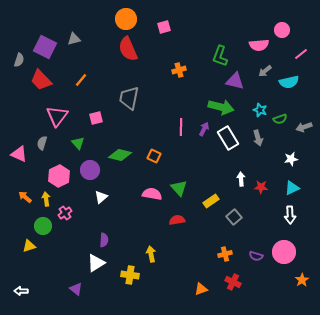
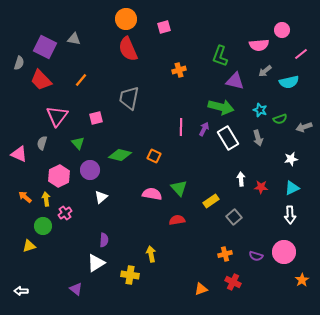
gray triangle at (74, 39): rotated 24 degrees clockwise
gray semicircle at (19, 60): moved 3 px down
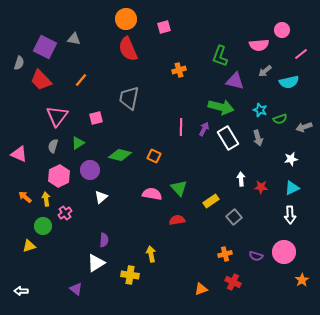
gray semicircle at (42, 143): moved 11 px right, 3 px down
green triangle at (78, 143): rotated 40 degrees clockwise
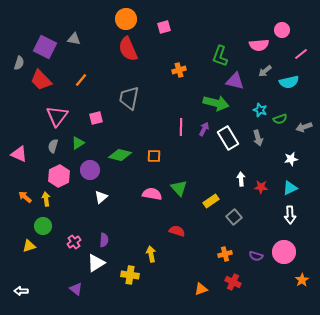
green arrow at (221, 107): moved 5 px left, 4 px up
orange square at (154, 156): rotated 24 degrees counterclockwise
cyan triangle at (292, 188): moved 2 px left
pink cross at (65, 213): moved 9 px right, 29 px down
red semicircle at (177, 220): moved 11 px down; rotated 28 degrees clockwise
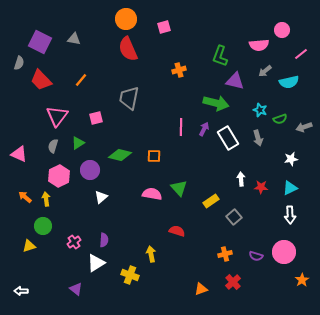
purple square at (45, 47): moved 5 px left, 5 px up
yellow cross at (130, 275): rotated 12 degrees clockwise
red cross at (233, 282): rotated 21 degrees clockwise
